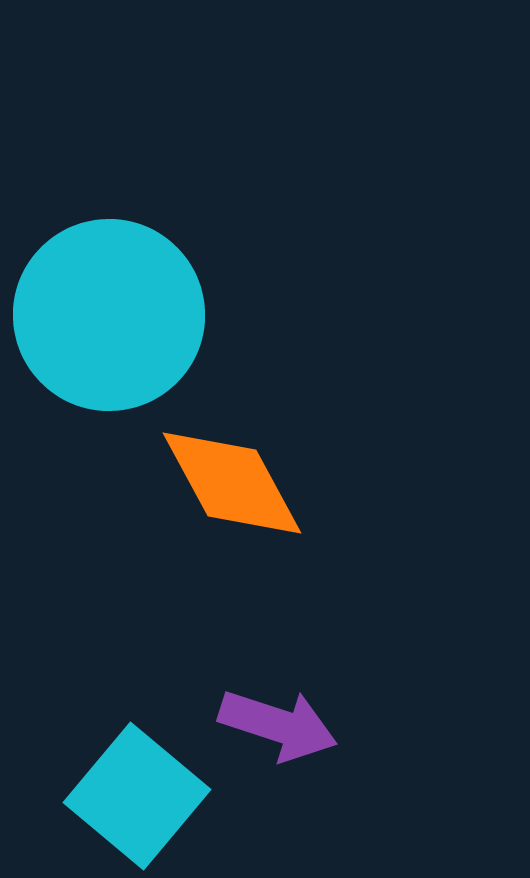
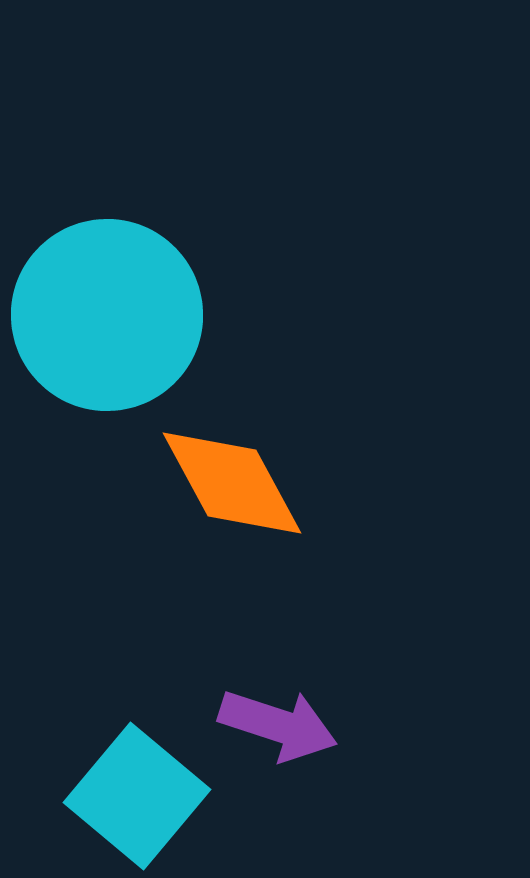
cyan circle: moved 2 px left
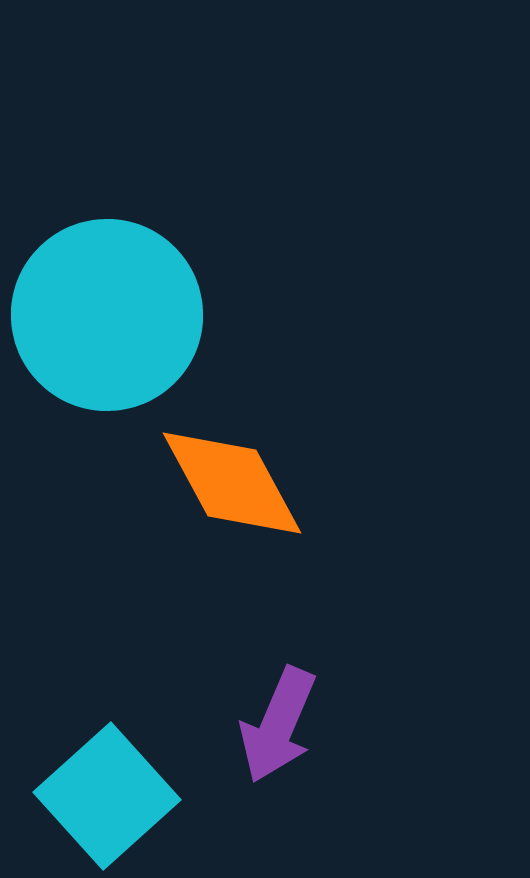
purple arrow: rotated 95 degrees clockwise
cyan square: moved 30 px left; rotated 8 degrees clockwise
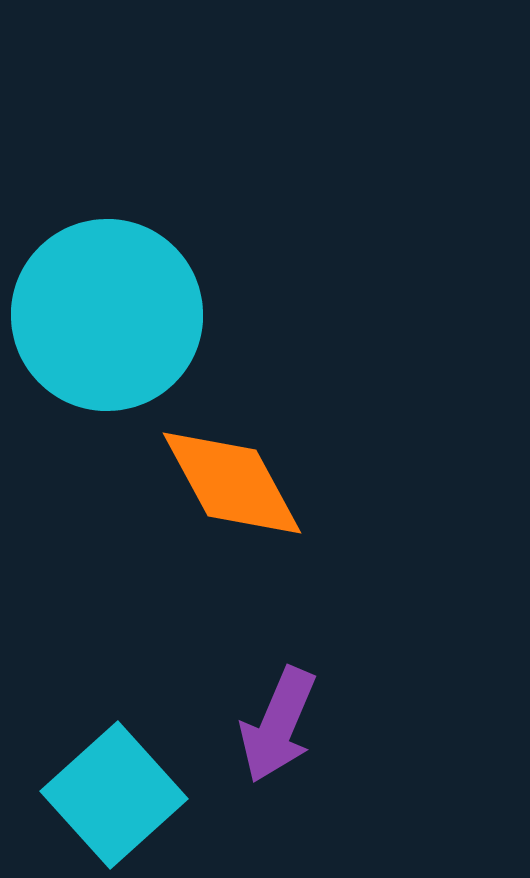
cyan square: moved 7 px right, 1 px up
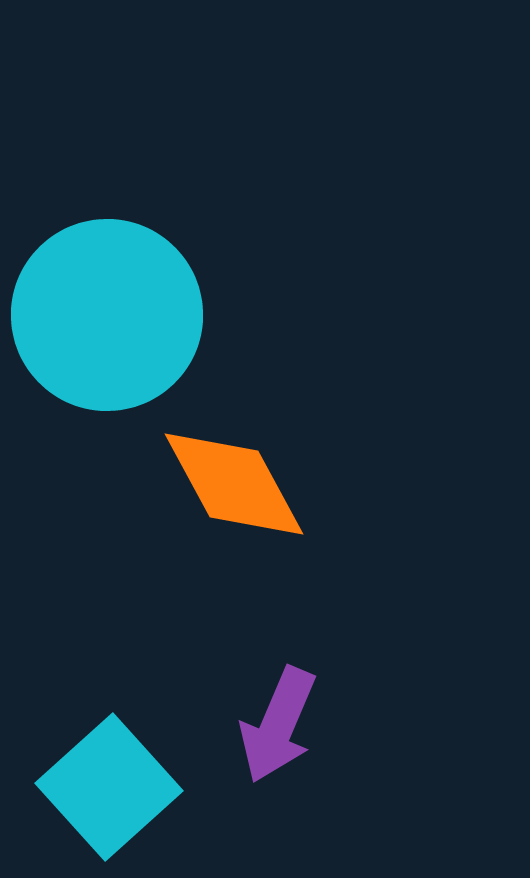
orange diamond: moved 2 px right, 1 px down
cyan square: moved 5 px left, 8 px up
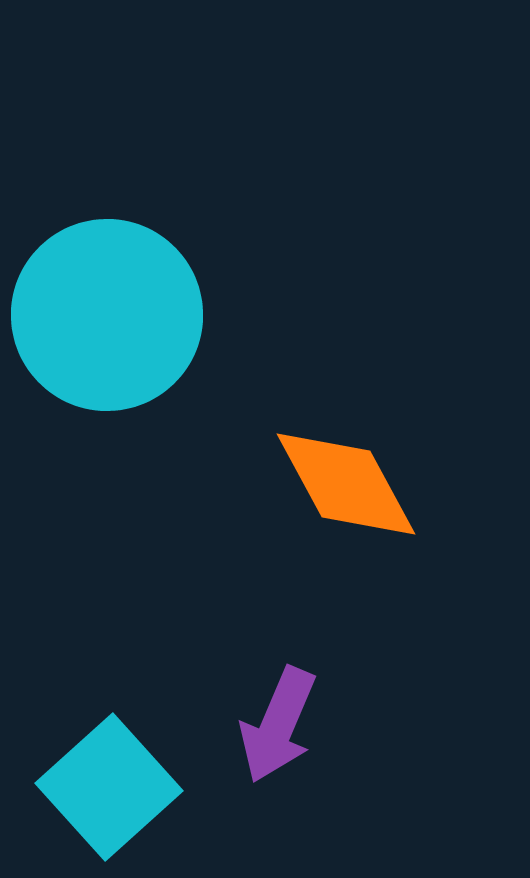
orange diamond: moved 112 px right
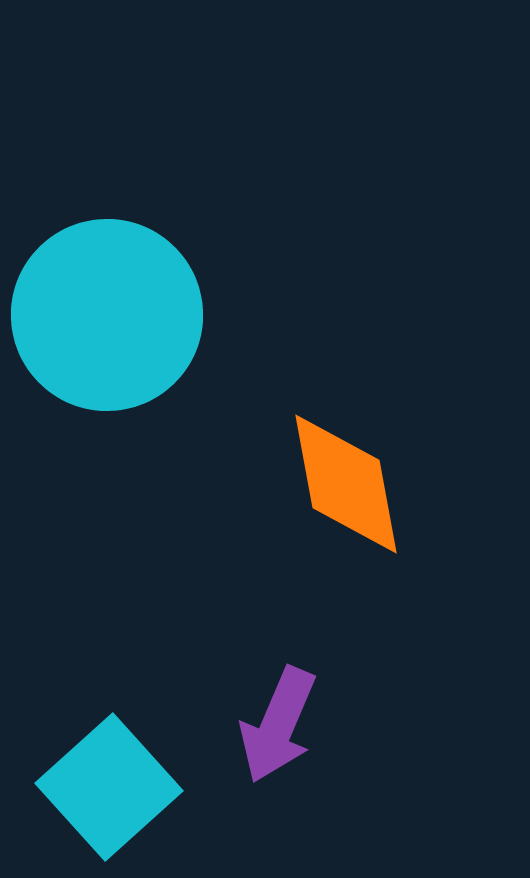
orange diamond: rotated 18 degrees clockwise
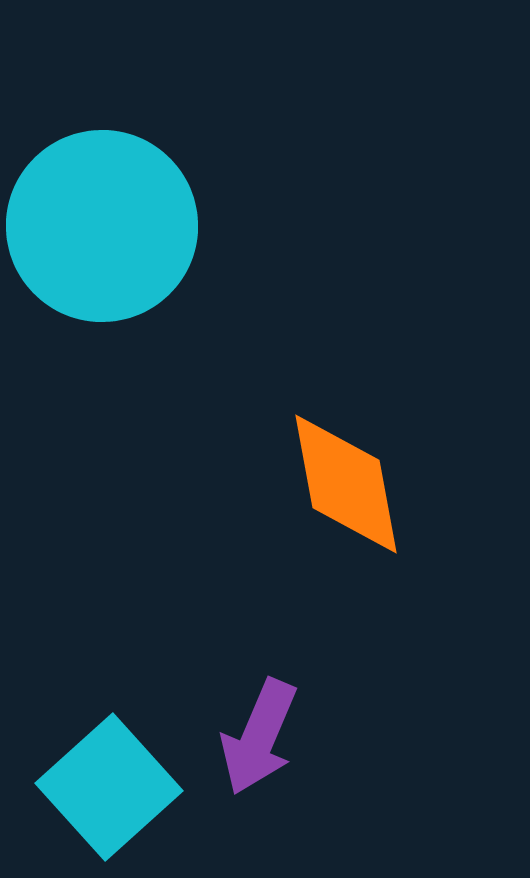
cyan circle: moved 5 px left, 89 px up
purple arrow: moved 19 px left, 12 px down
